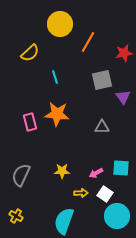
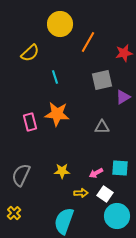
purple triangle: rotated 35 degrees clockwise
cyan square: moved 1 px left
yellow cross: moved 2 px left, 3 px up; rotated 16 degrees clockwise
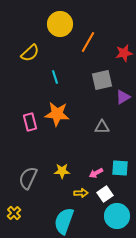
gray semicircle: moved 7 px right, 3 px down
white square: rotated 21 degrees clockwise
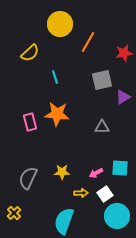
yellow star: moved 1 px down
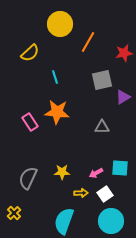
orange star: moved 2 px up
pink rectangle: rotated 18 degrees counterclockwise
cyan circle: moved 6 px left, 5 px down
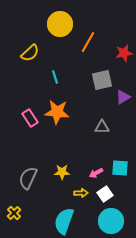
pink rectangle: moved 4 px up
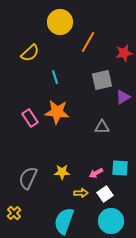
yellow circle: moved 2 px up
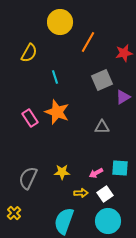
yellow semicircle: moved 1 px left; rotated 18 degrees counterclockwise
gray square: rotated 10 degrees counterclockwise
orange star: rotated 15 degrees clockwise
cyan circle: moved 3 px left
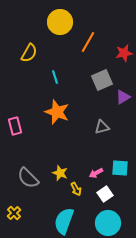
pink rectangle: moved 15 px left, 8 px down; rotated 18 degrees clockwise
gray triangle: rotated 14 degrees counterclockwise
yellow star: moved 2 px left, 1 px down; rotated 21 degrees clockwise
gray semicircle: rotated 70 degrees counterclockwise
yellow arrow: moved 5 px left, 4 px up; rotated 64 degrees clockwise
cyan circle: moved 2 px down
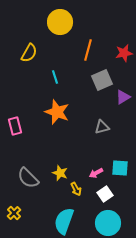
orange line: moved 8 px down; rotated 15 degrees counterclockwise
